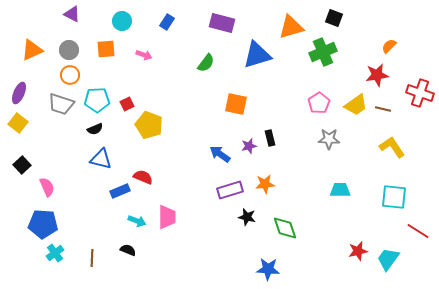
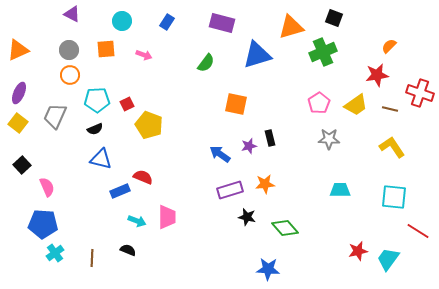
orange triangle at (32, 50): moved 14 px left
gray trapezoid at (61, 104): moved 6 px left, 12 px down; rotated 96 degrees clockwise
brown line at (383, 109): moved 7 px right
green diamond at (285, 228): rotated 24 degrees counterclockwise
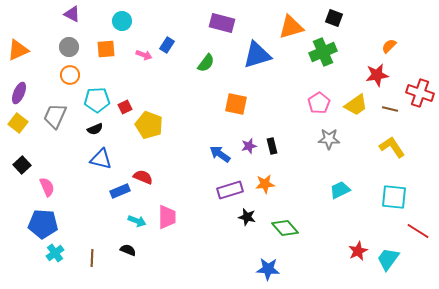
blue rectangle at (167, 22): moved 23 px down
gray circle at (69, 50): moved 3 px up
red square at (127, 104): moved 2 px left, 3 px down
black rectangle at (270, 138): moved 2 px right, 8 px down
cyan trapezoid at (340, 190): rotated 25 degrees counterclockwise
red star at (358, 251): rotated 12 degrees counterclockwise
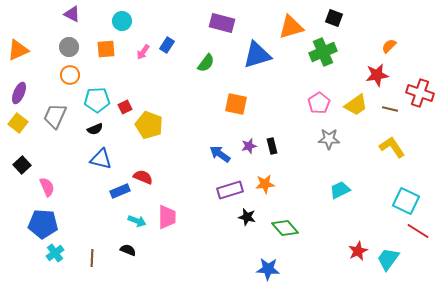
pink arrow at (144, 55): moved 1 px left, 3 px up; rotated 105 degrees clockwise
cyan square at (394, 197): moved 12 px right, 4 px down; rotated 20 degrees clockwise
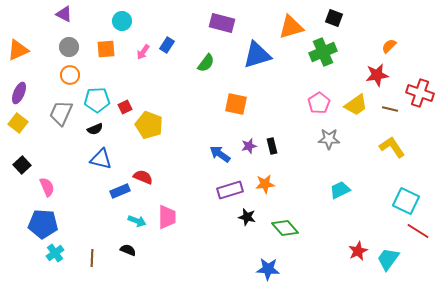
purple triangle at (72, 14): moved 8 px left
gray trapezoid at (55, 116): moved 6 px right, 3 px up
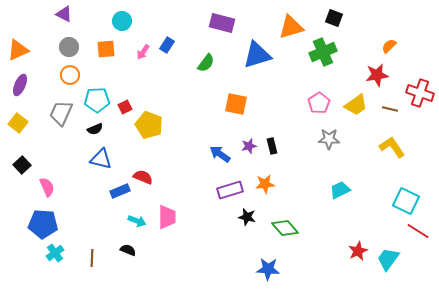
purple ellipse at (19, 93): moved 1 px right, 8 px up
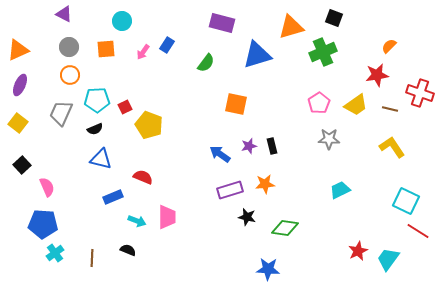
blue rectangle at (120, 191): moved 7 px left, 6 px down
green diamond at (285, 228): rotated 40 degrees counterclockwise
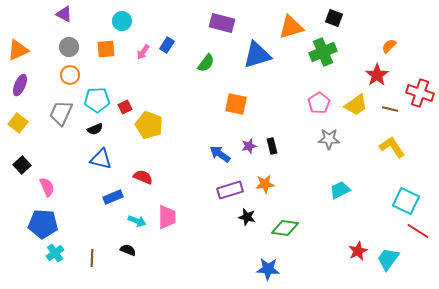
red star at (377, 75): rotated 25 degrees counterclockwise
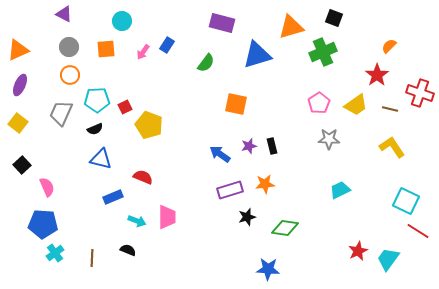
black star at (247, 217): rotated 30 degrees counterclockwise
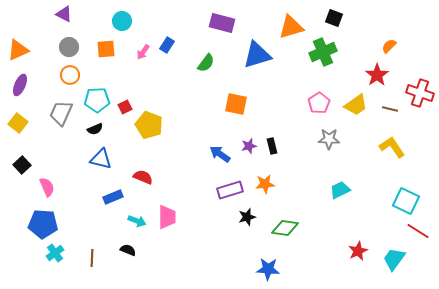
cyan trapezoid at (388, 259): moved 6 px right
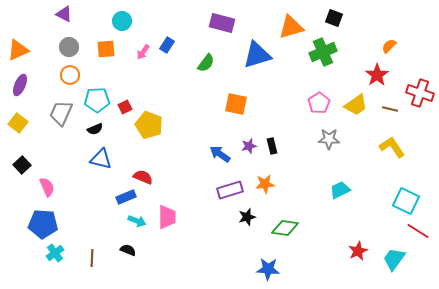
blue rectangle at (113, 197): moved 13 px right
